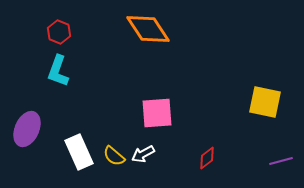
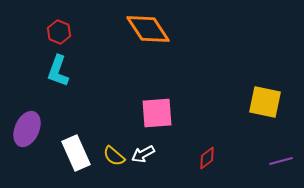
white rectangle: moved 3 px left, 1 px down
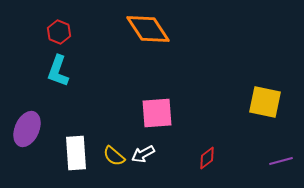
white rectangle: rotated 20 degrees clockwise
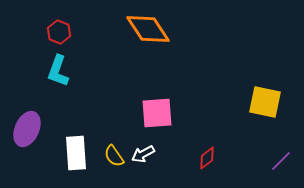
yellow semicircle: rotated 15 degrees clockwise
purple line: rotated 30 degrees counterclockwise
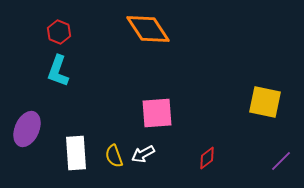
yellow semicircle: rotated 15 degrees clockwise
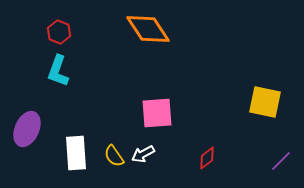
yellow semicircle: rotated 15 degrees counterclockwise
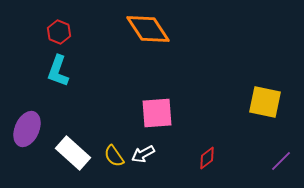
white rectangle: moved 3 px left; rotated 44 degrees counterclockwise
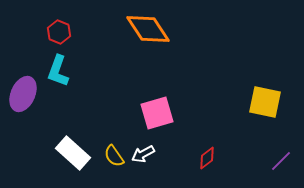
pink square: rotated 12 degrees counterclockwise
purple ellipse: moved 4 px left, 35 px up
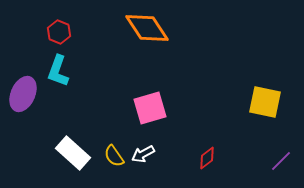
orange diamond: moved 1 px left, 1 px up
pink square: moved 7 px left, 5 px up
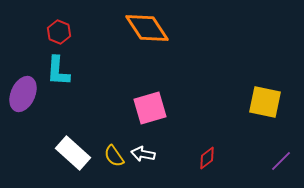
cyan L-shape: rotated 16 degrees counterclockwise
white arrow: rotated 40 degrees clockwise
